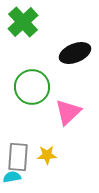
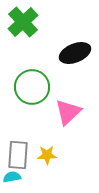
gray rectangle: moved 2 px up
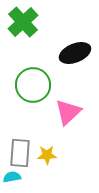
green circle: moved 1 px right, 2 px up
gray rectangle: moved 2 px right, 2 px up
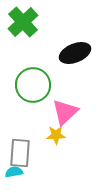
pink triangle: moved 3 px left
yellow star: moved 9 px right, 20 px up
cyan semicircle: moved 2 px right, 5 px up
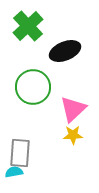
green cross: moved 5 px right, 4 px down
black ellipse: moved 10 px left, 2 px up
green circle: moved 2 px down
pink triangle: moved 8 px right, 3 px up
yellow star: moved 17 px right
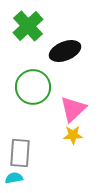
cyan semicircle: moved 6 px down
